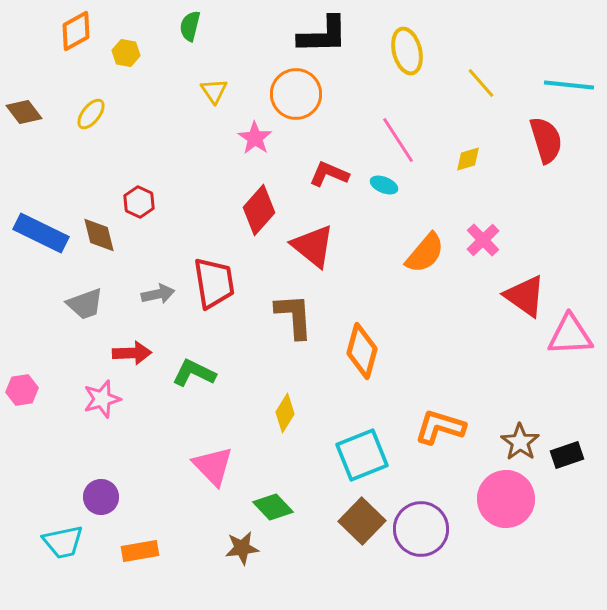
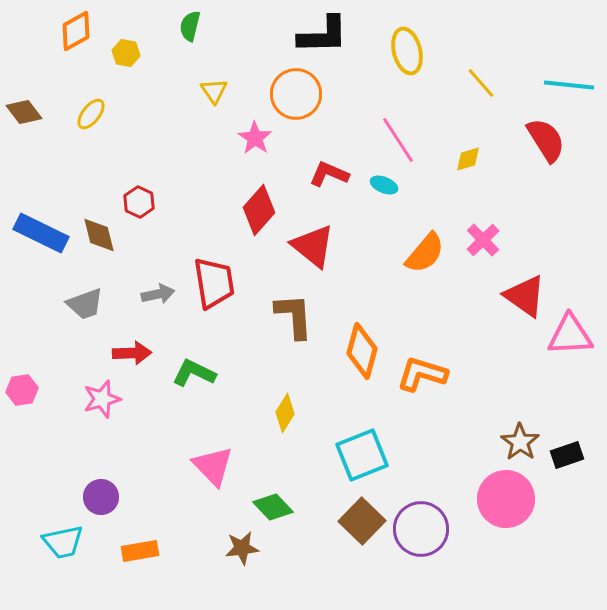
red semicircle at (546, 140): rotated 15 degrees counterclockwise
orange L-shape at (440, 427): moved 18 px left, 53 px up
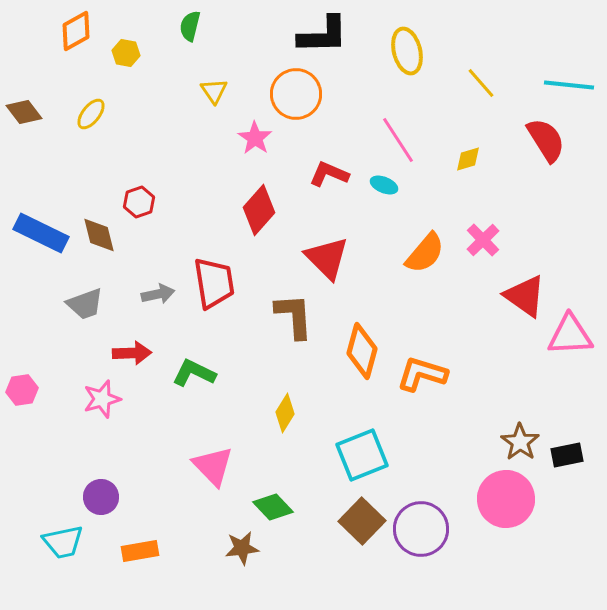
red hexagon at (139, 202): rotated 16 degrees clockwise
red triangle at (313, 246): moved 14 px right, 12 px down; rotated 6 degrees clockwise
black rectangle at (567, 455): rotated 8 degrees clockwise
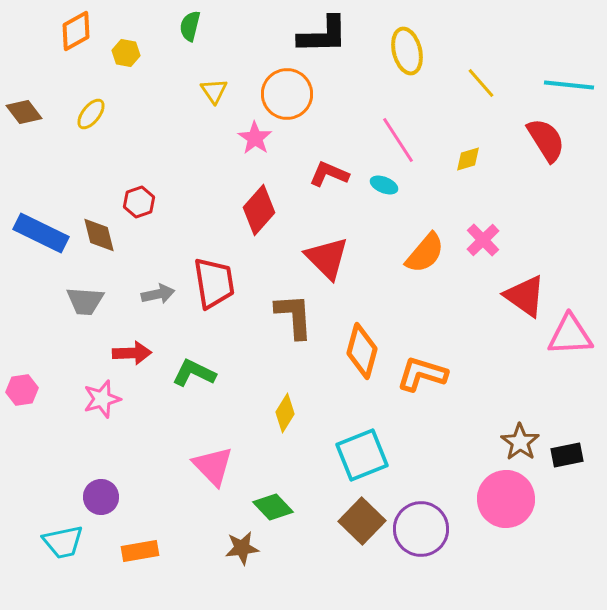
orange circle at (296, 94): moved 9 px left
gray trapezoid at (85, 304): moved 3 px up; rotated 24 degrees clockwise
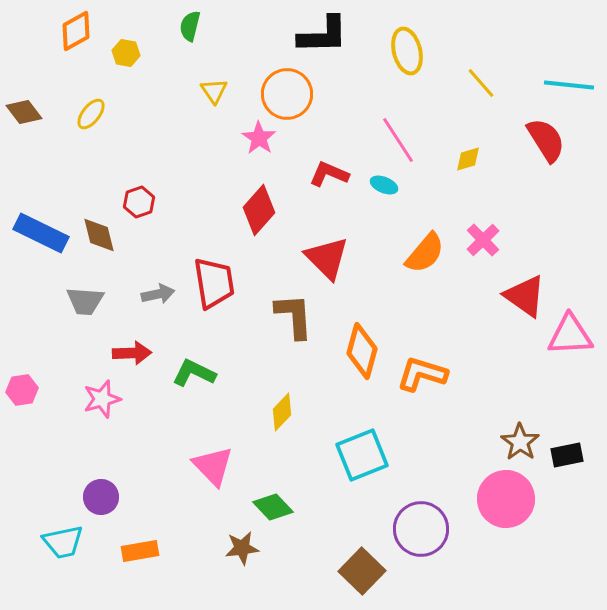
pink star at (255, 138): moved 4 px right
yellow diamond at (285, 413): moved 3 px left, 1 px up; rotated 12 degrees clockwise
brown square at (362, 521): moved 50 px down
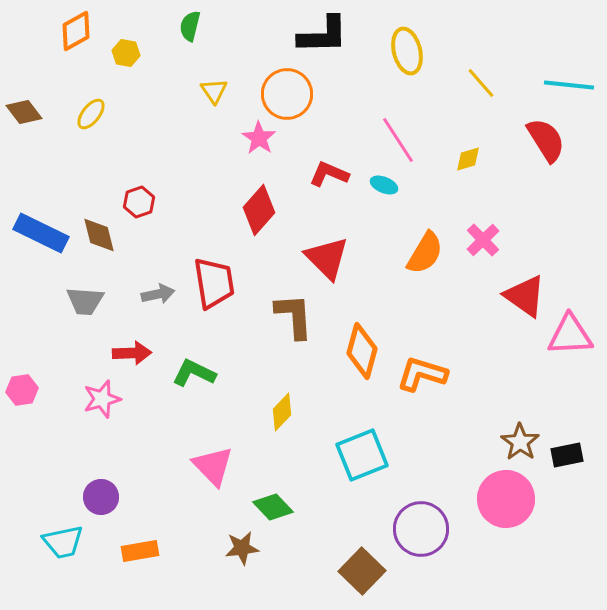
orange semicircle at (425, 253): rotated 9 degrees counterclockwise
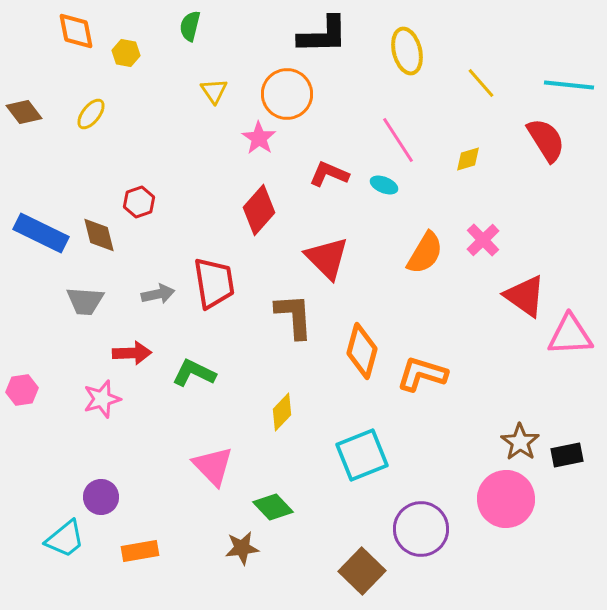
orange diamond at (76, 31): rotated 72 degrees counterclockwise
cyan trapezoid at (63, 542): moved 2 px right, 3 px up; rotated 27 degrees counterclockwise
